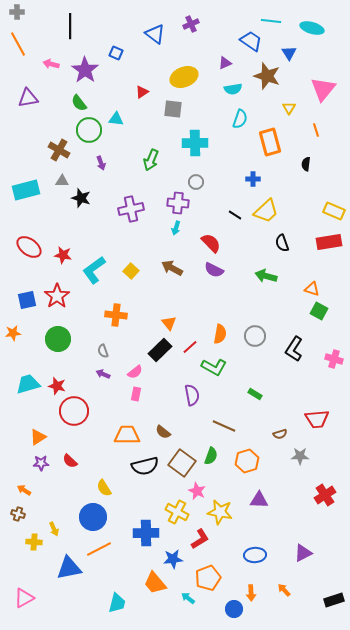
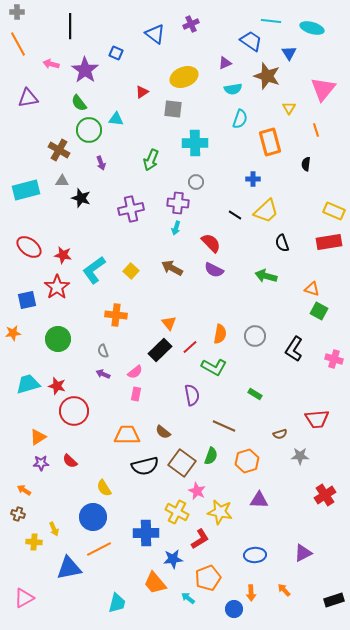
red star at (57, 296): moved 9 px up
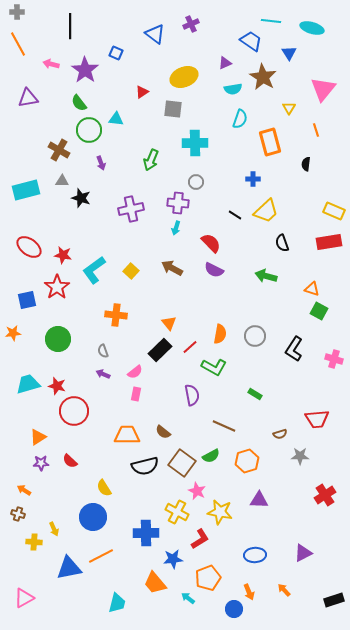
brown star at (267, 76): moved 4 px left, 1 px down; rotated 12 degrees clockwise
green semicircle at (211, 456): rotated 42 degrees clockwise
orange line at (99, 549): moved 2 px right, 7 px down
orange arrow at (251, 593): moved 2 px left, 1 px up; rotated 21 degrees counterclockwise
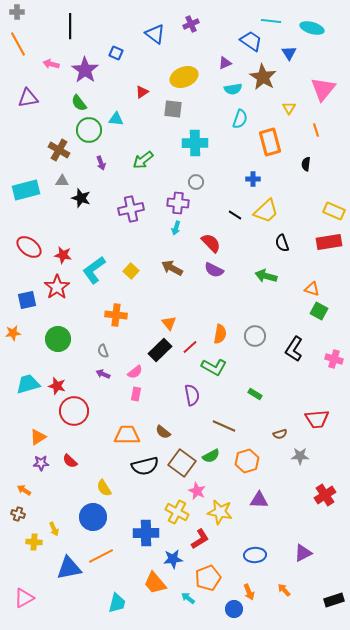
green arrow at (151, 160): moved 8 px left; rotated 30 degrees clockwise
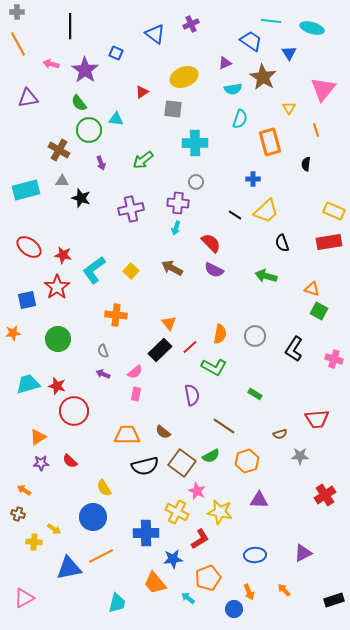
brown line at (224, 426): rotated 10 degrees clockwise
yellow arrow at (54, 529): rotated 32 degrees counterclockwise
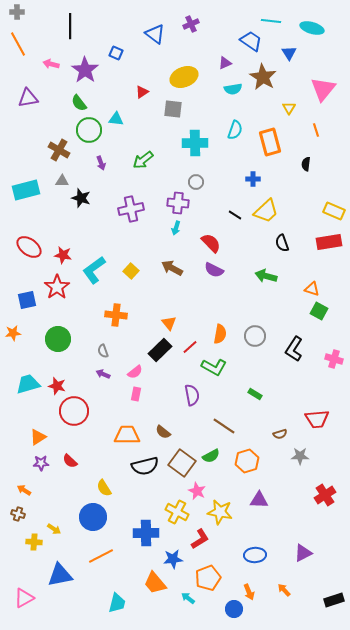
cyan semicircle at (240, 119): moved 5 px left, 11 px down
blue triangle at (69, 568): moved 9 px left, 7 px down
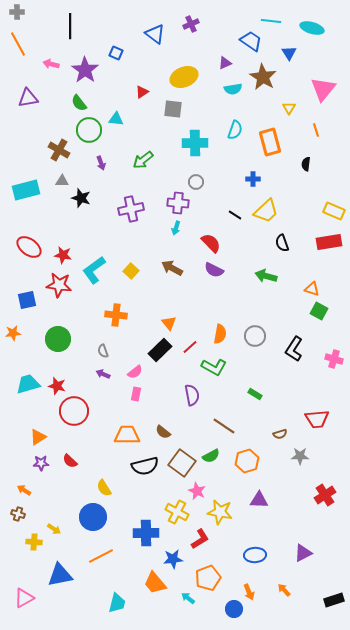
red star at (57, 287): moved 2 px right, 2 px up; rotated 30 degrees counterclockwise
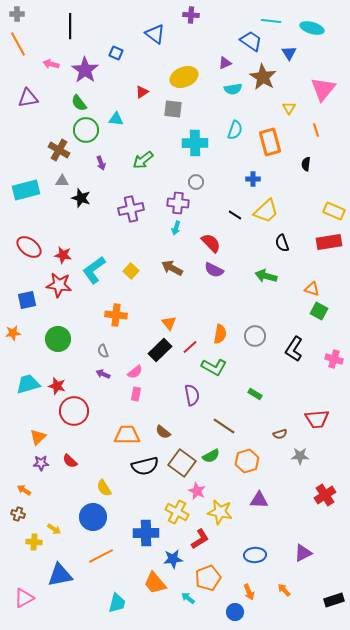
gray cross at (17, 12): moved 2 px down
purple cross at (191, 24): moved 9 px up; rotated 28 degrees clockwise
green circle at (89, 130): moved 3 px left
orange triangle at (38, 437): rotated 12 degrees counterclockwise
blue circle at (234, 609): moved 1 px right, 3 px down
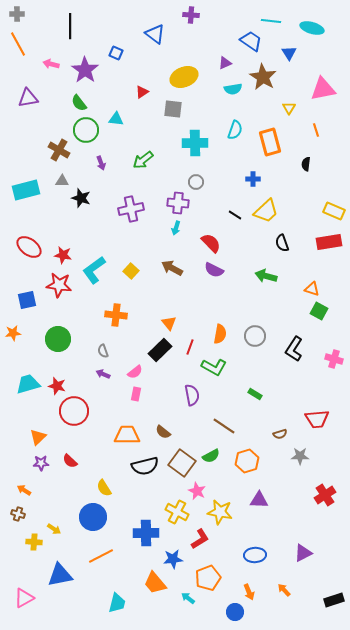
pink triangle at (323, 89): rotated 40 degrees clockwise
red line at (190, 347): rotated 28 degrees counterclockwise
